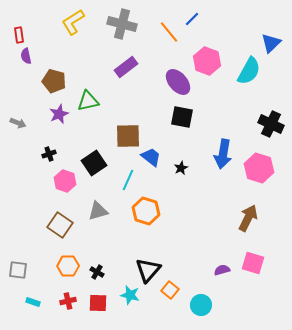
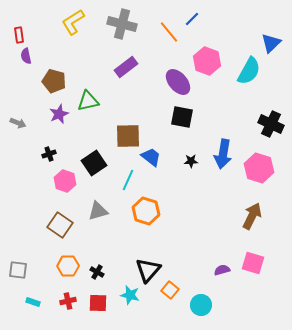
black star at (181, 168): moved 10 px right, 7 px up; rotated 24 degrees clockwise
brown arrow at (248, 218): moved 4 px right, 2 px up
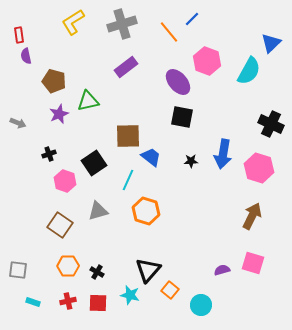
gray cross at (122, 24): rotated 32 degrees counterclockwise
